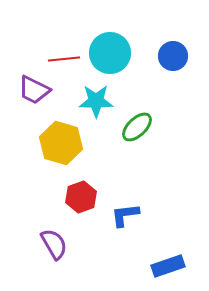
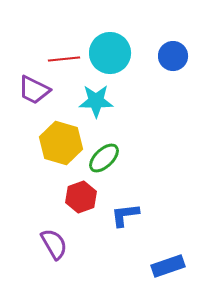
green ellipse: moved 33 px left, 31 px down
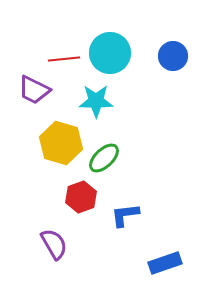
blue rectangle: moved 3 px left, 3 px up
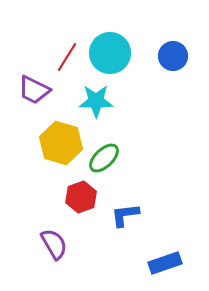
red line: moved 3 px right, 2 px up; rotated 52 degrees counterclockwise
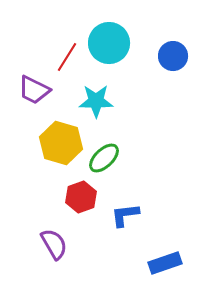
cyan circle: moved 1 px left, 10 px up
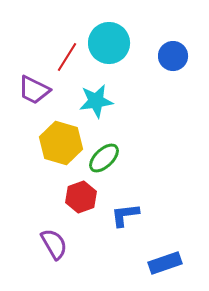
cyan star: rotated 8 degrees counterclockwise
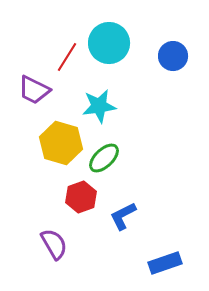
cyan star: moved 3 px right, 5 px down
blue L-shape: moved 2 px left, 1 px down; rotated 20 degrees counterclockwise
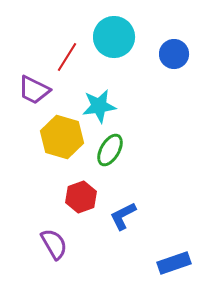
cyan circle: moved 5 px right, 6 px up
blue circle: moved 1 px right, 2 px up
yellow hexagon: moved 1 px right, 6 px up
green ellipse: moved 6 px right, 8 px up; rotated 16 degrees counterclockwise
blue rectangle: moved 9 px right
